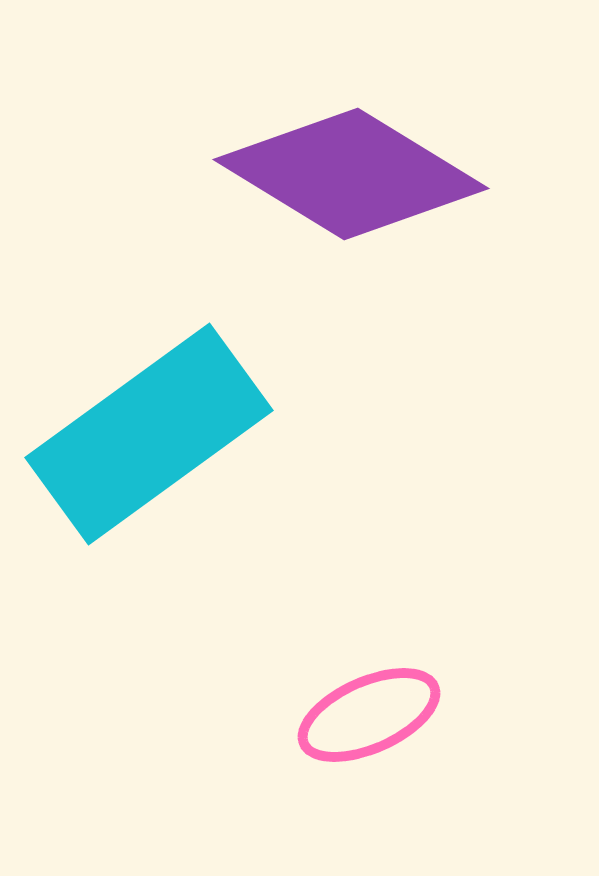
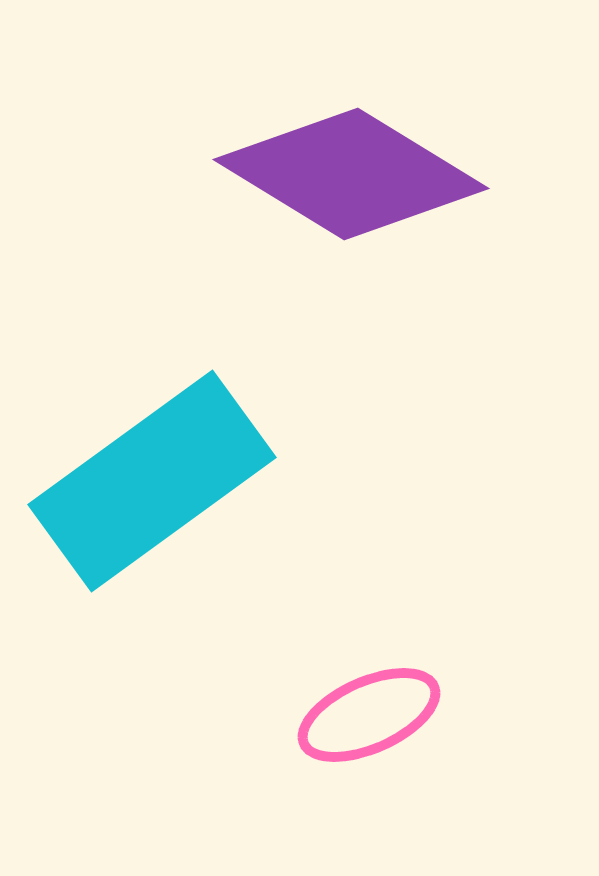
cyan rectangle: moved 3 px right, 47 px down
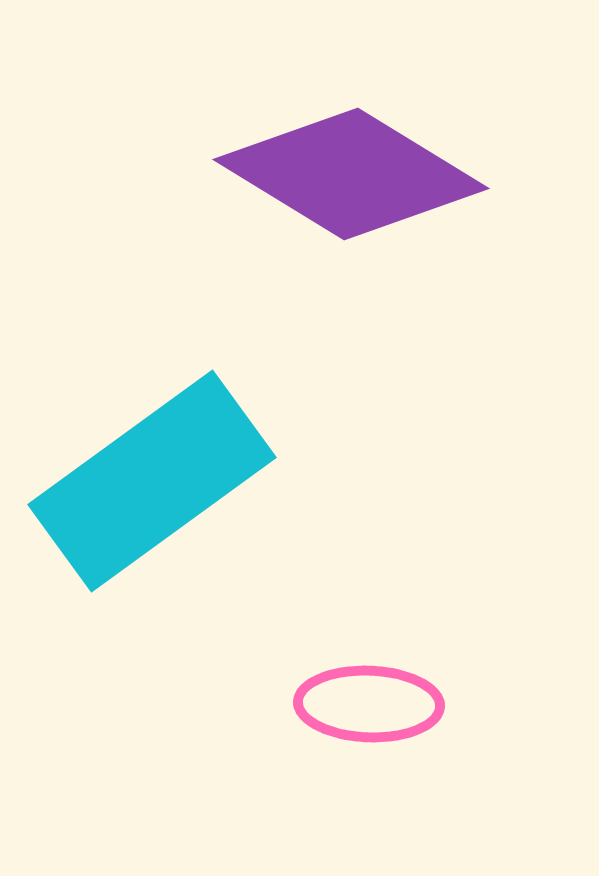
pink ellipse: moved 11 px up; rotated 26 degrees clockwise
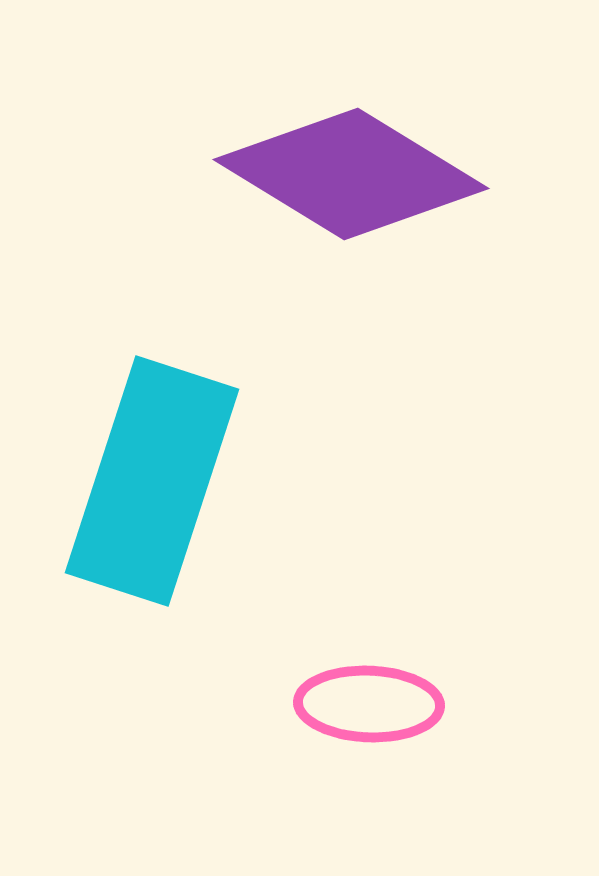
cyan rectangle: rotated 36 degrees counterclockwise
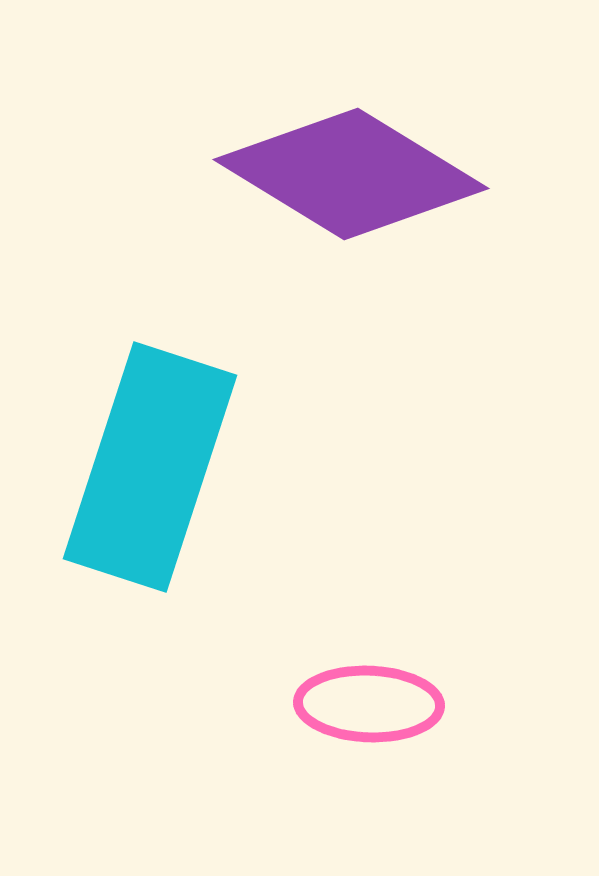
cyan rectangle: moved 2 px left, 14 px up
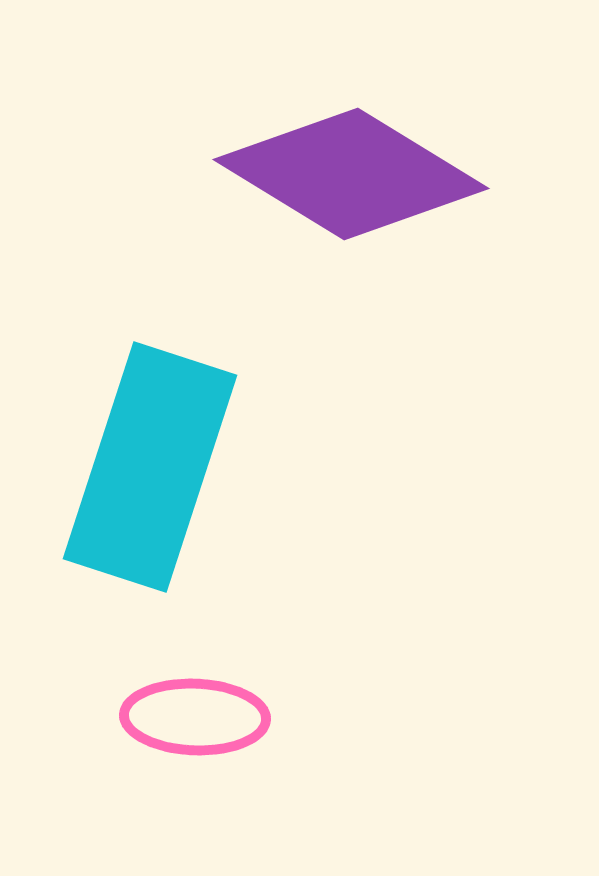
pink ellipse: moved 174 px left, 13 px down
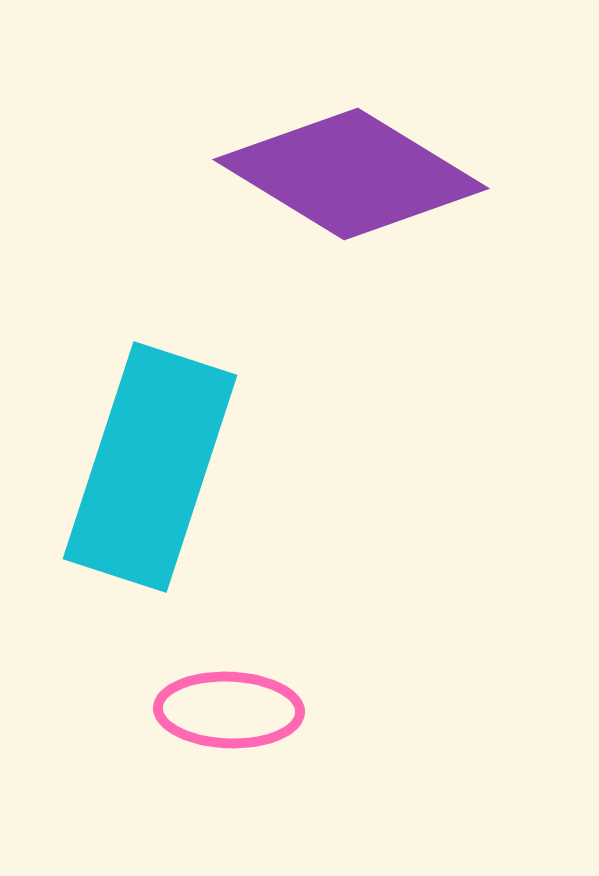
pink ellipse: moved 34 px right, 7 px up
